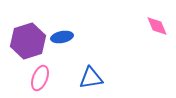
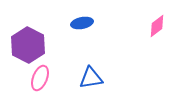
pink diamond: rotated 75 degrees clockwise
blue ellipse: moved 20 px right, 14 px up
purple hexagon: moved 4 px down; rotated 16 degrees counterclockwise
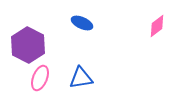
blue ellipse: rotated 35 degrees clockwise
blue triangle: moved 10 px left
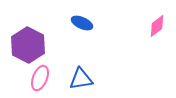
blue triangle: moved 1 px down
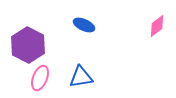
blue ellipse: moved 2 px right, 2 px down
blue triangle: moved 2 px up
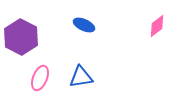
purple hexagon: moved 7 px left, 8 px up
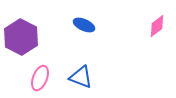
blue triangle: rotated 30 degrees clockwise
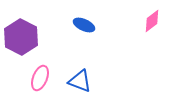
pink diamond: moved 5 px left, 5 px up
blue triangle: moved 1 px left, 4 px down
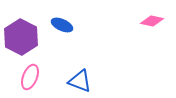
pink diamond: rotated 50 degrees clockwise
blue ellipse: moved 22 px left
pink ellipse: moved 10 px left, 1 px up
